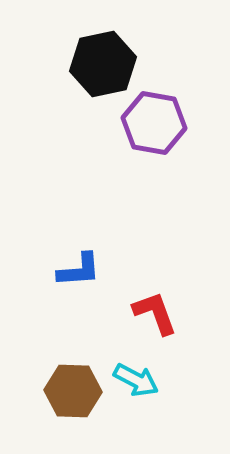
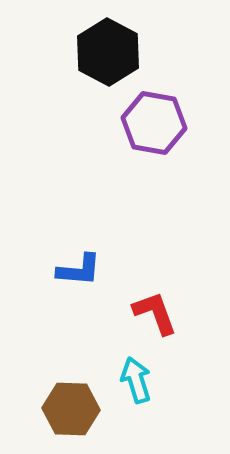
black hexagon: moved 5 px right, 12 px up; rotated 20 degrees counterclockwise
blue L-shape: rotated 9 degrees clockwise
cyan arrow: rotated 135 degrees counterclockwise
brown hexagon: moved 2 px left, 18 px down
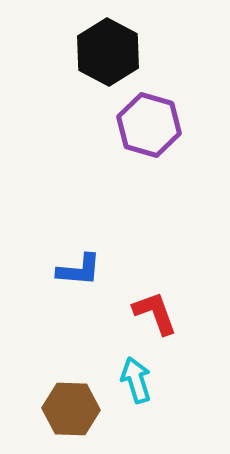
purple hexagon: moved 5 px left, 2 px down; rotated 6 degrees clockwise
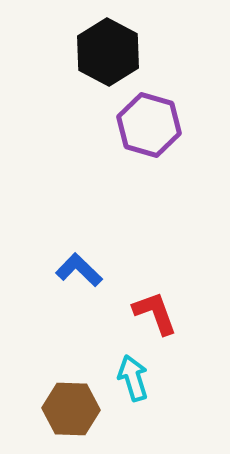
blue L-shape: rotated 141 degrees counterclockwise
cyan arrow: moved 3 px left, 2 px up
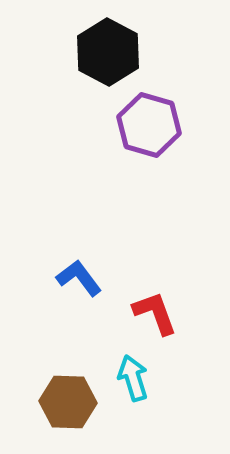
blue L-shape: moved 8 px down; rotated 9 degrees clockwise
brown hexagon: moved 3 px left, 7 px up
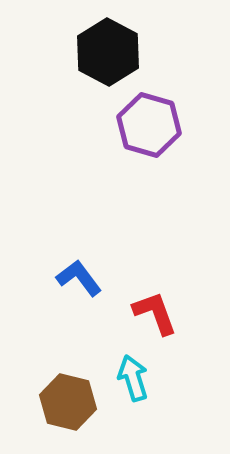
brown hexagon: rotated 12 degrees clockwise
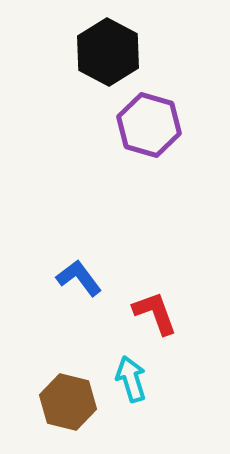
cyan arrow: moved 2 px left, 1 px down
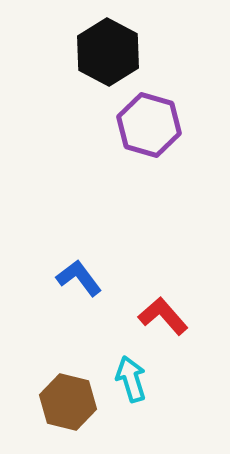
red L-shape: moved 8 px right, 3 px down; rotated 21 degrees counterclockwise
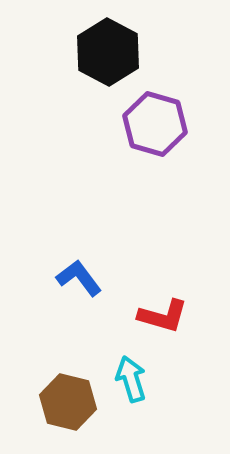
purple hexagon: moved 6 px right, 1 px up
red L-shape: rotated 147 degrees clockwise
